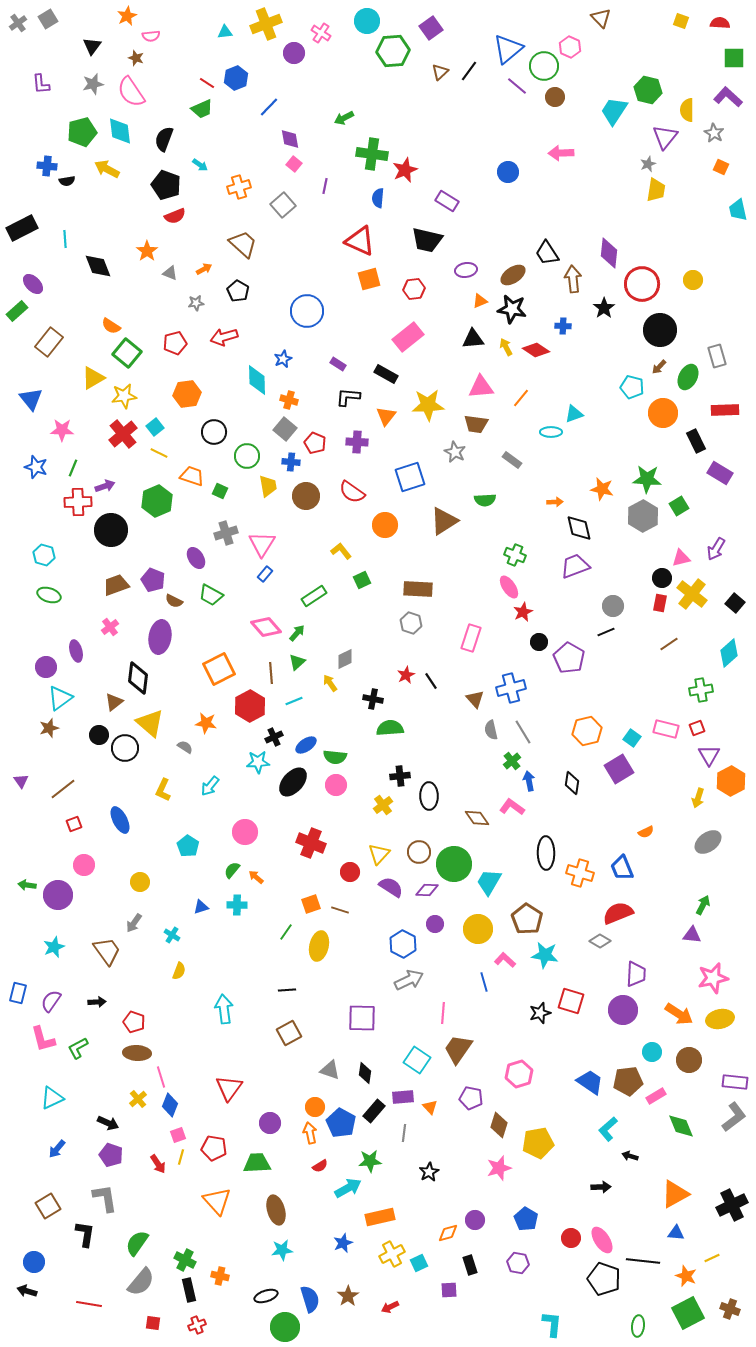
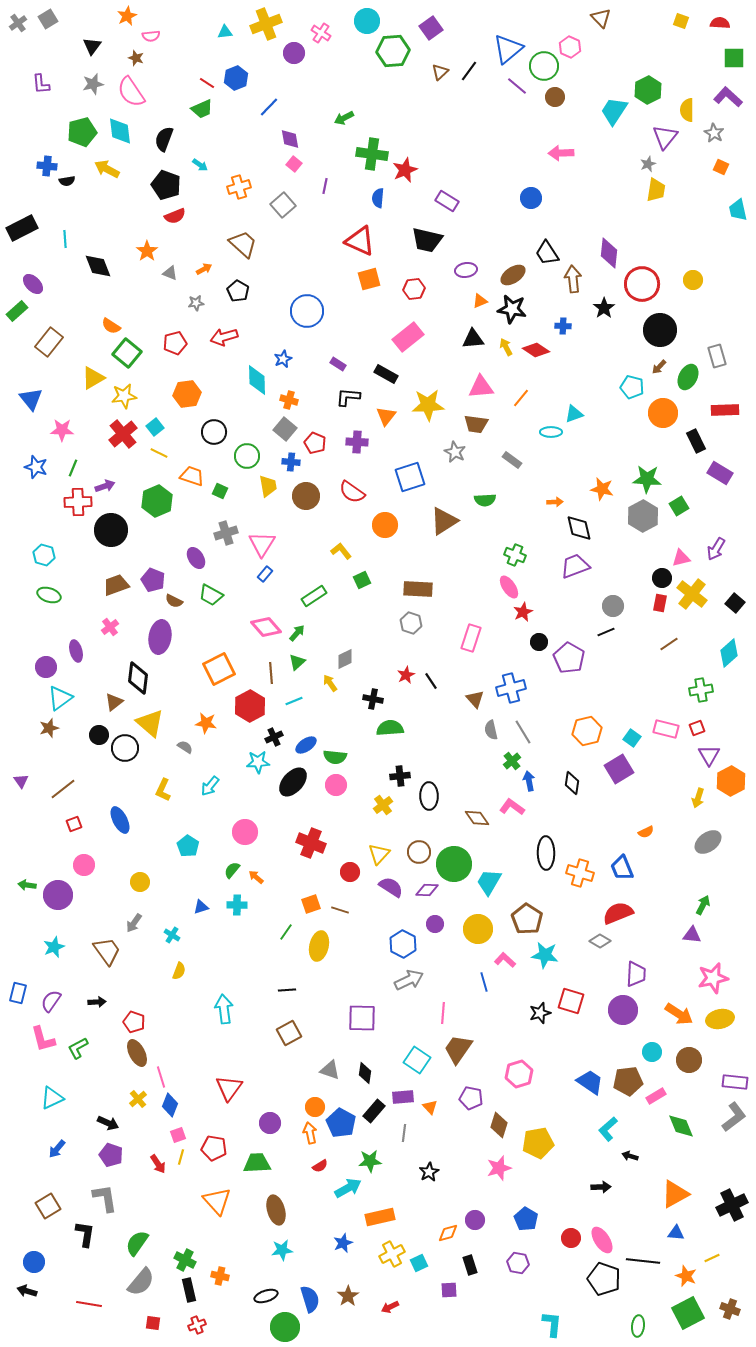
green hexagon at (648, 90): rotated 20 degrees clockwise
blue circle at (508, 172): moved 23 px right, 26 px down
brown ellipse at (137, 1053): rotated 60 degrees clockwise
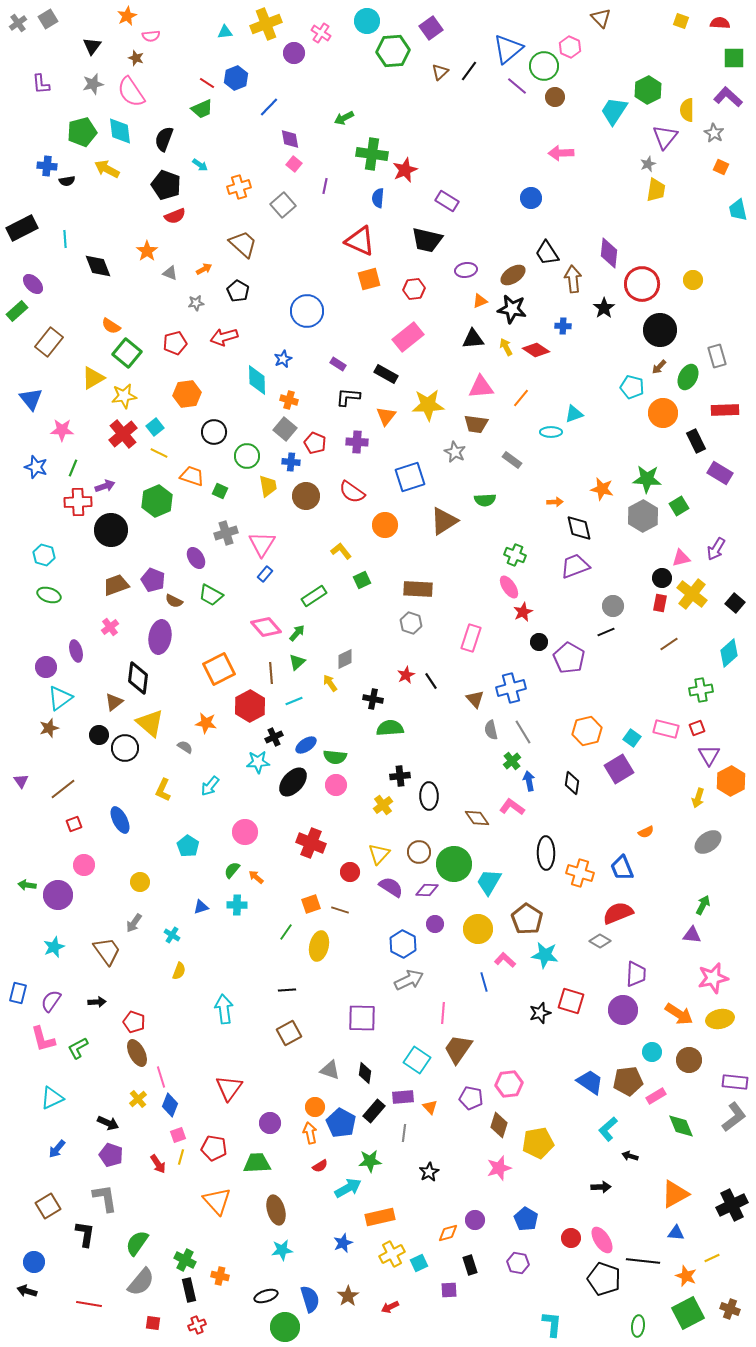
pink hexagon at (519, 1074): moved 10 px left, 10 px down; rotated 12 degrees clockwise
